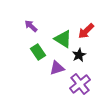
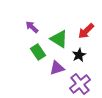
purple arrow: moved 1 px right, 1 px down
green triangle: moved 4 px left
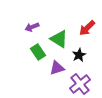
purple arrow: rotated 64 degrees counterclockwise
red arrow: moved 1 px right, 3 px up
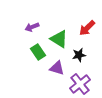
black star: rotated 16 degrees clockwise
purple triangle: rotated 35 degrees clockwise
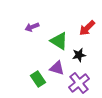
green triangle: moved 2 px down
green rectangle: moved 27 px down
purple cross: moved 1 px left, 1 px up
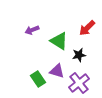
purple arrow: moved 3 px down
purple triangle: moved 3 px down
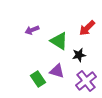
purple cross: moved 7 px right, 2 px up
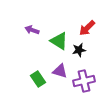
purple arrow: rotated 40 degrees clockwise
black star: moved 5 px up
purple triangle: moved 3 px right
purple cross: moved 2 px left; rotated 25 degrees clockwise
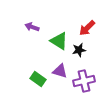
purple arrow: moved 3 px up
green rectangle: rotated 21 degrees counterclockwise
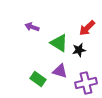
green triangle: moved 2 px down
purple cross: moved 2 px right, 2 px down
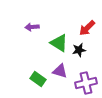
purple arrow: rotated 24 degrees counterclockwise
